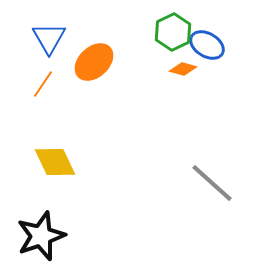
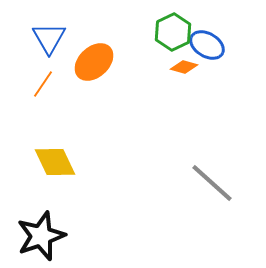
orange diamond: moved 1 px right, 2 px up
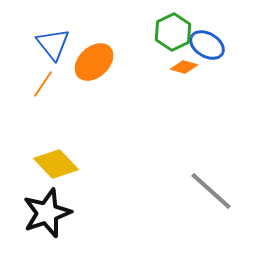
blue triangle: moved 4 px right, 6 px down; rotated 9 degrees counterclockwise
yellow diamond: moved 1 px right, 2 px down; rotated 18 degrees counterclockwise
gray line: moved 1 px left, 8 px down
black star: moved 6 px right, 23 px up
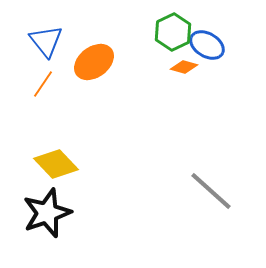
blue triangle: moved 7 px left, 3 px up
orange ellipse: rotated 6 degrees clockwise
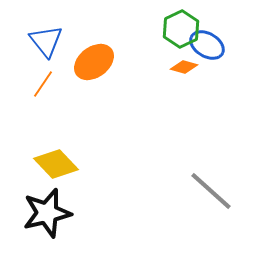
green hexagon: moved 8 px right, 3 px up
black star: rotated 6 degrees clockwise
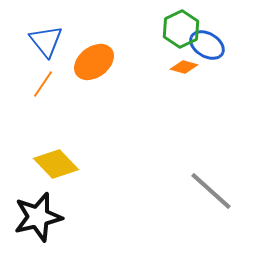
black star: moved 9 px left, 4 px down
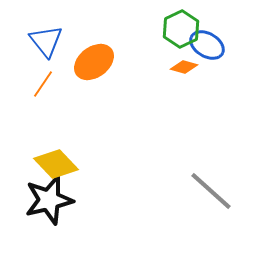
black star: moved 11 px right, 17 px up
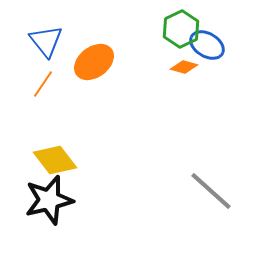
yellow diamond: moved 1 px left, 4 px up; rotated 6 degrees clockwise
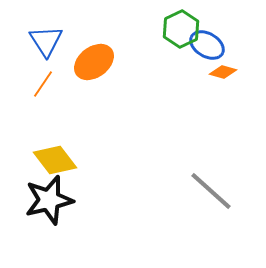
blue triangle: rotated 6 degrees clockwise
orange diamond: moved 39 px right, 5 px down
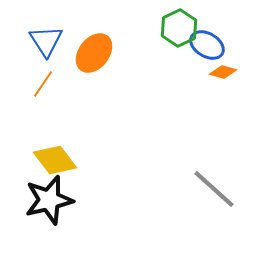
green hexagon: moved 2 px left, 1 px up
orange ellipse: moved 9 px up; rotated 15 degrees counterclockwise
gray line: moved 3 px right, 2 px up
